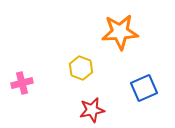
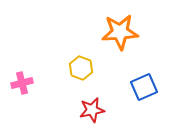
blue square: moved 1 px up
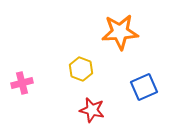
yellow hexagon: moved 1 px down
red star: rotated 25 degrees clockwise
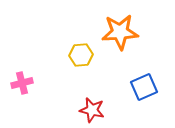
yellow hexagon: moved 14 px up; rotated 25 degrees counterclockwise
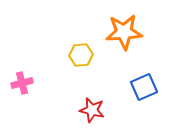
orange star: moved 4 px right
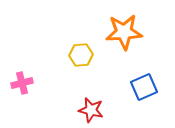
red star: moved 1 px left
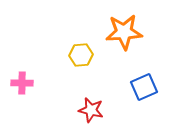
pink cross: rotated 15 degrees clockwise
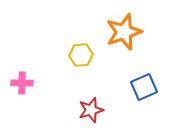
orange star: rotated 15 degrees counterclockwise
red star: rotated 30 degrees counterclockwise
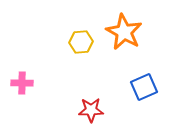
orange star: rotated 24 degrees counterclockwise
yellow hexagon: moved 13 px up
red star: rotated 15 degrees clockwise
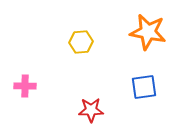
orange star: moved 24 px right; rotated 18 degrees counterclockwise
pink cross: moved 3 px right, 3 px down
blue square: rotated 16 degrees clockwise
